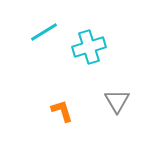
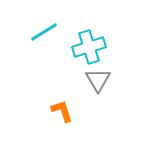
gray triangle: moved 19 px left, 21 px up
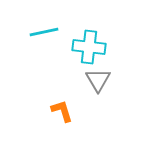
cyan line: rotated 20 degrees clockwise
cyan cross: rotated 24 degrees clockwise
